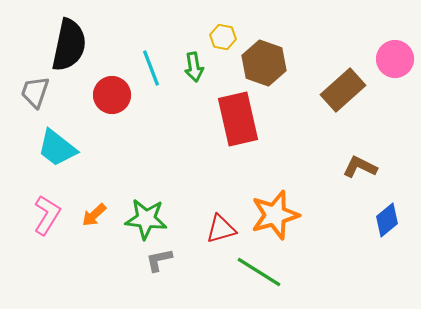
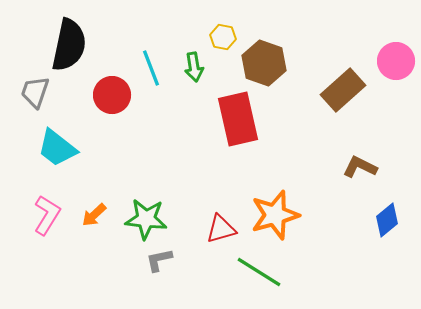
pink circle: moved 1 px right, 2 px down
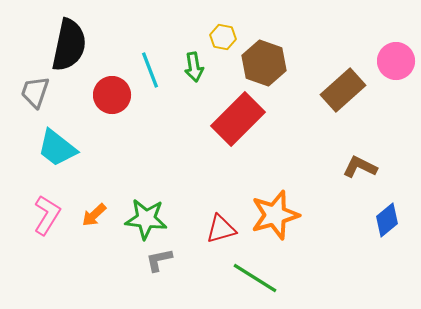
cyan line: moved 1 px left, 2 px down
red rectangle: rotated 58 degrees clockwise
green line: moved 4 px left, 6 px down
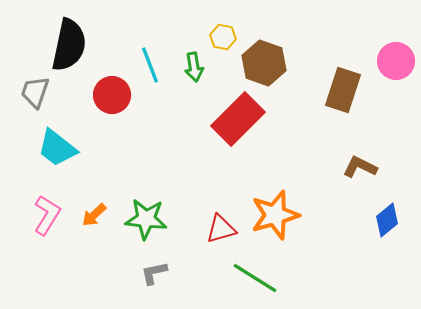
cyan line: moved 5 px up
brown rectangle: rotated 30 degrees counterclockwise
gray L-shape: moved 5 px left, 13 px down
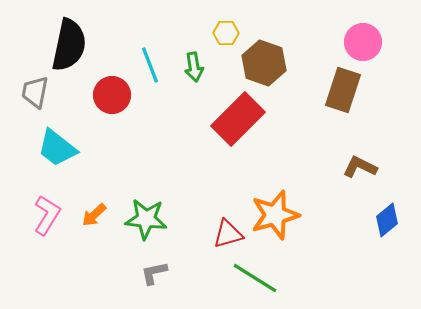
yellow hexagon: moved 3 px right, 4 px up; rotated 10 degrees counterclockwise
pink circle: moved 33 px left, 19 px up
gray trapezoid: rotated 8 degrees counterclockwise
red triangle: moved 7 px right, 5 px down
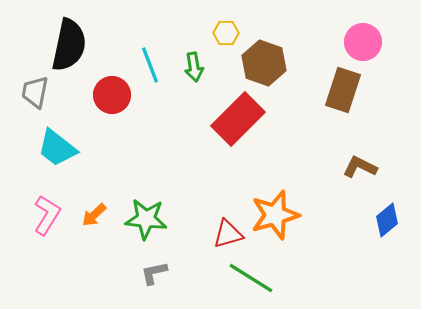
green line: moved 4 px left
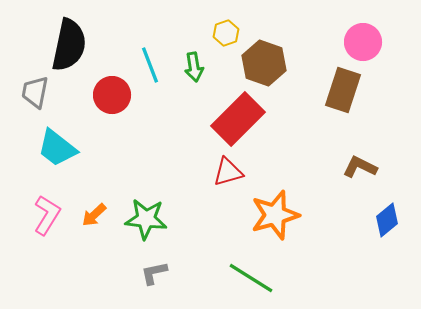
yellow hexagon: rotated 20 degrees counterclockwise
red triangle: moved 62 px up
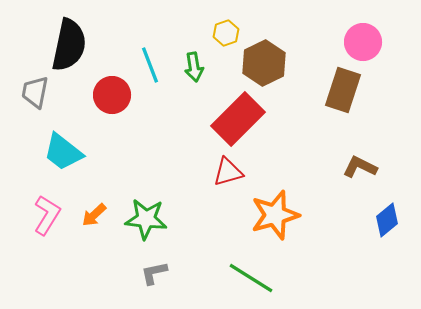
brown hexagon: rotated 15 degrees clockwise
cyan trapezoid: moved 6 px right, 4 px down
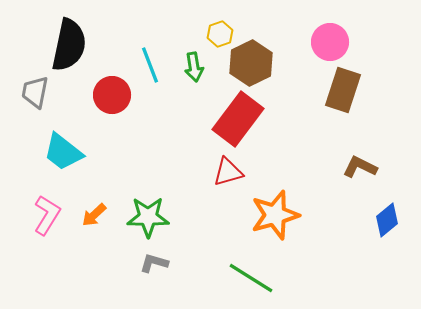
yellow hexagon: moved 6 px left, 1 px down
pink circle: moved 33 px left
brown hexagon: moved 13 px left
red rectangle: rotated 8 degrees counterclockwise
green star: moved 2 px right, 2 px up; rotated 6 degrees counterclockwise
gray L-shape: moved 10 px up; rotated 28 degrees clockwise
